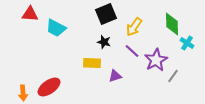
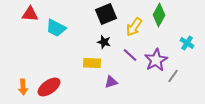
green diamond: moved 13 px left, 9 px up; rotated 30 degrees clockwise
purple line: moved 2 px left, 4 px down
purple triangle: moved 4 px left, 6 px down
orange arrow: moved 6 px up
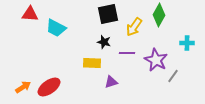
black square: moved 2 px right; rotated 10 degrees clockwise
cyan cross: rotated 32 degrees counterclockwise
purple line: moved 3 px left, 2 px up; rotated 42 degrees counterclockwise
purple star: rotated 15 degrees counterclockwise
orange arrow: rotated 119 degrees counterclockwise
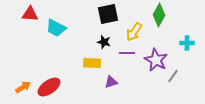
yellow arrow: moved 5 px down
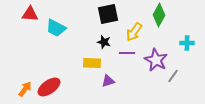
purple triangle: moved 3 px left, 1 px up
orange arrow: moved 2 px right, 2 px down; rotated 21 degrees counterclockwise
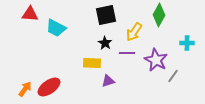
black square: moved 2 px left, 1 px down
black star: moved 1 px right, 1 px down; rotated 16 degrees clockwise
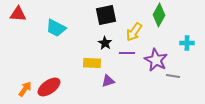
red triangle: moved 12 px left
gray line: rotated 64 degrees clockwise
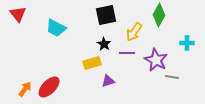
red triangle: rotated 48 degrees clockwise
black star: moved 1 px left, 1 px down
yellow rectangle: rotated 18 degrees counterclockwise
gray line: moved 1 px left, 1 px down
red ellipse: rotated 10 degrees counterclockwise
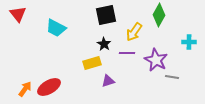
cyan cross: moved 2 px right, 1 px up
red ellipse: rotated 15 degrees clockwise
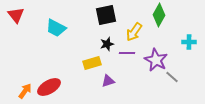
red triangle: moved 2 px left, 1 px down
black star: moved 3 px right; rotated 24 degrees clockwise
gray line: rotated 32 degrees clockwise
orange arrow: moved 2 px down
